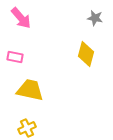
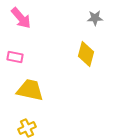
gray star: rotated 14 degrees counterclockwise
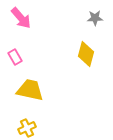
pink rectangle: rotated 49 degrees clockwise
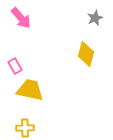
gray star: rotated 21 degrees counterclockwise
pink rectangle: moved 9 px down
yellow cross: moved 2 px left; rotated 24 degrees clockwise
